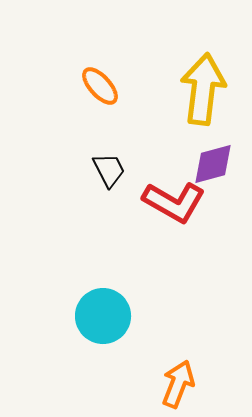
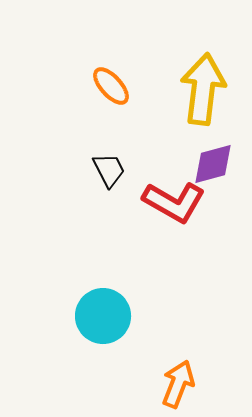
orange ellipse: moved 11 px right
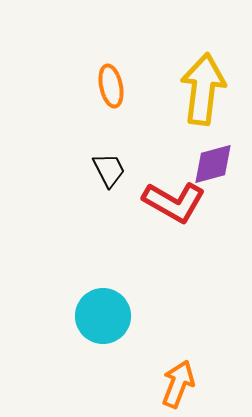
orange ellipse: rotated 30 degrees clockwise
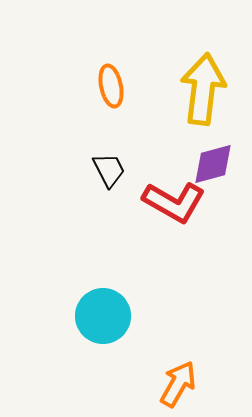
orange arrow: rotated 9 degrees clockwise
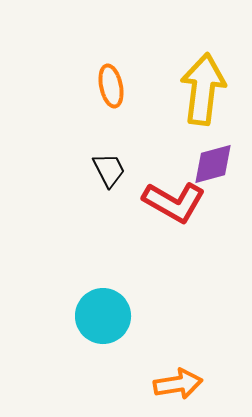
orange arrow: rotated 51 degrees clockwise
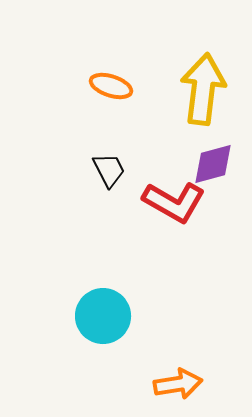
orange ellipse: rotated 60 degrees counterclockwise
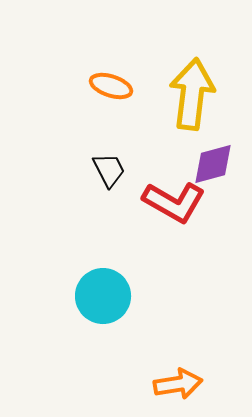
yellow arrow: moved 11 px left, 5 px down
cyan circle: moved 20 px up
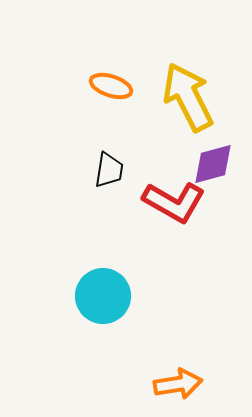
yellow arrow: moved 4 px left, 3 px down; rotated 34 degrees counterclockwise
black trapezoid: rotated 36 degrees clockwise
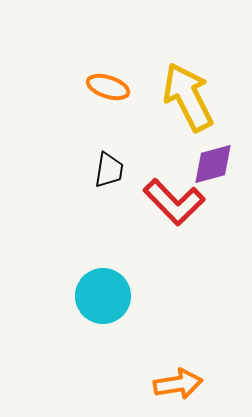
orange ellipse: moved 3 px left, 1 px down
red L-shape: rotated 16 degrees clockwise
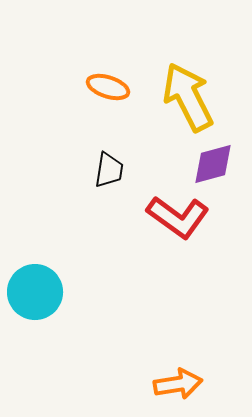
red L-shape: moved 4 px right, 15 px down; rotated 10 degrees counterclockwise
cyan circle: moved 68 px left, 4 px up
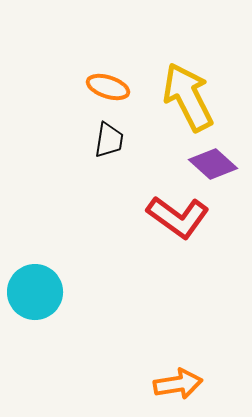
purple diamond: rotated 57 degrees clockwise
black trapezoid: moved 30 px up
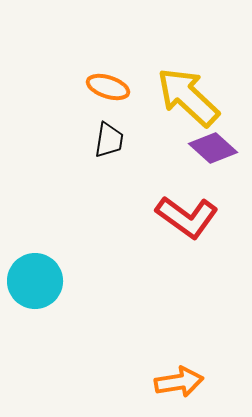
yellow arrow: rotated 20 degrees counterclockwise
purple diamond: moved 16 px up
red L-shape: moved 9 px right
cyan circle: moved 11 px up
orange arrow: moved 1 px right, 2 px up
